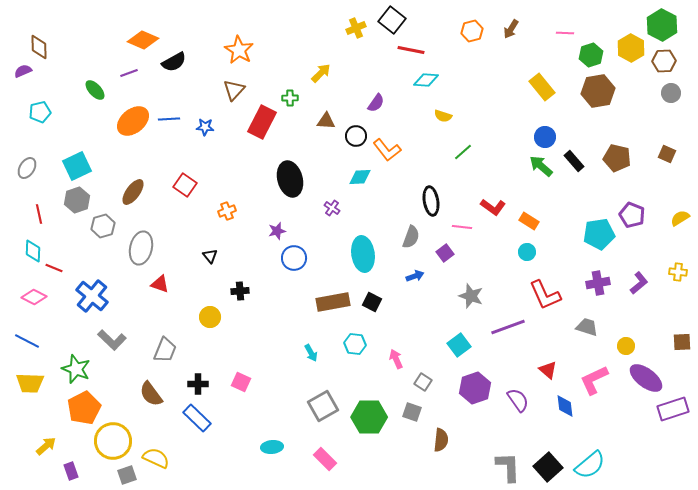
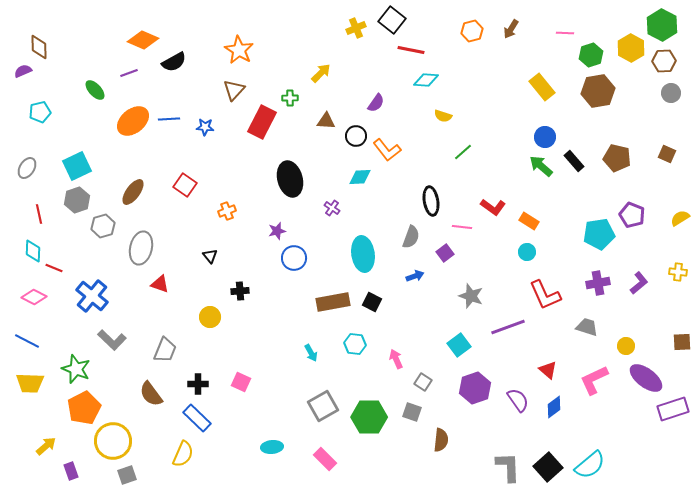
blue diamond at (565, 406): moved 11 px left, 1 px down; rotated 60 degrees clockwise
yellow semicircle at (156, 458): moved 27 px right, 4 px up; rotated 88 degrees clockwise
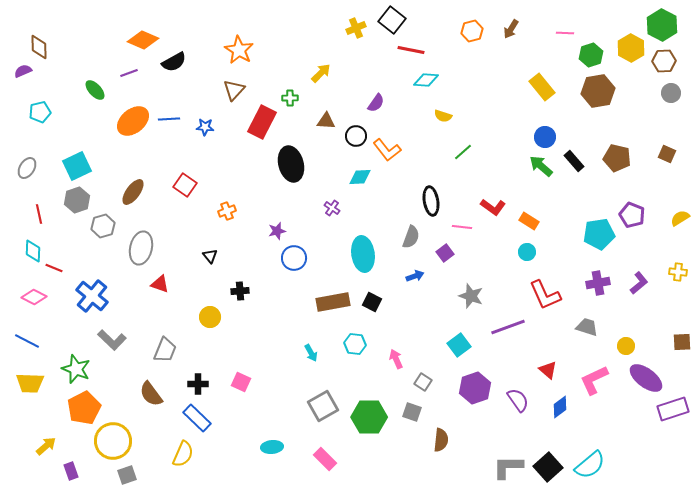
black ellipse at (290, 179): moved 1 px right, 15 px up
blue diamond at (554, 407): moved 6 px right
gray L-shape at (508, 467): rotated 88 degrees counterclockwise
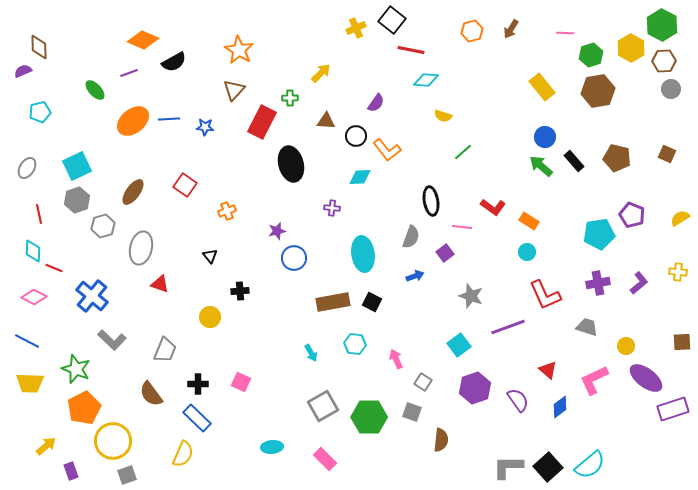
gray circle at (671, 93): moved 4 px up
purple cross at (332, 208): rotated 28 degrees counterclockwise
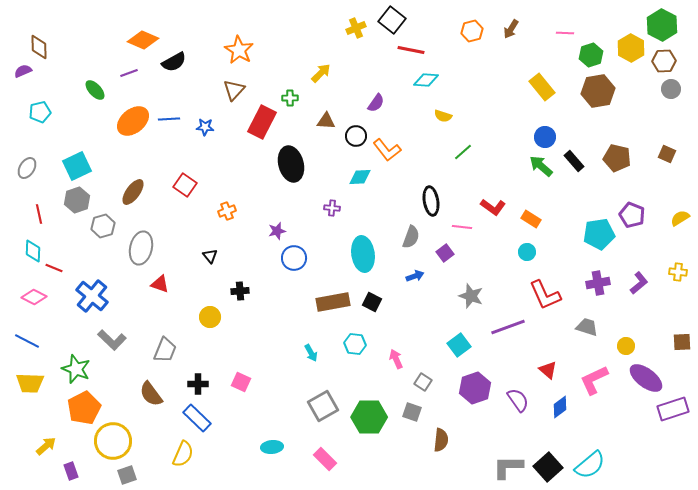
orange rectangle at (529, 221): moved 2 px right, 2 px up
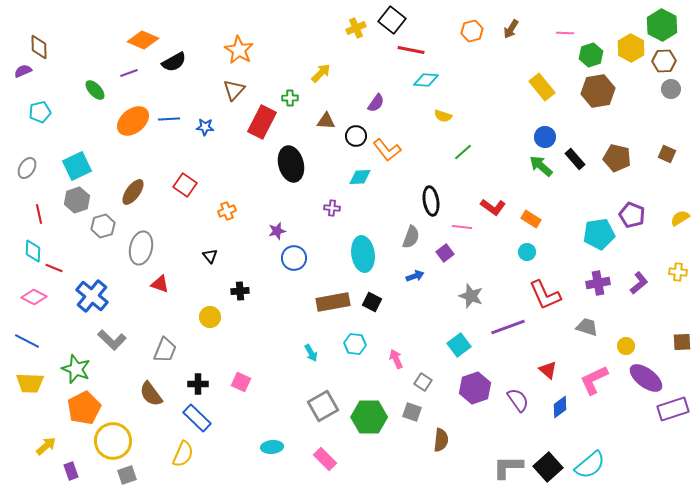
black rectangle at (574, 161): moved 1 px right, 2 px up
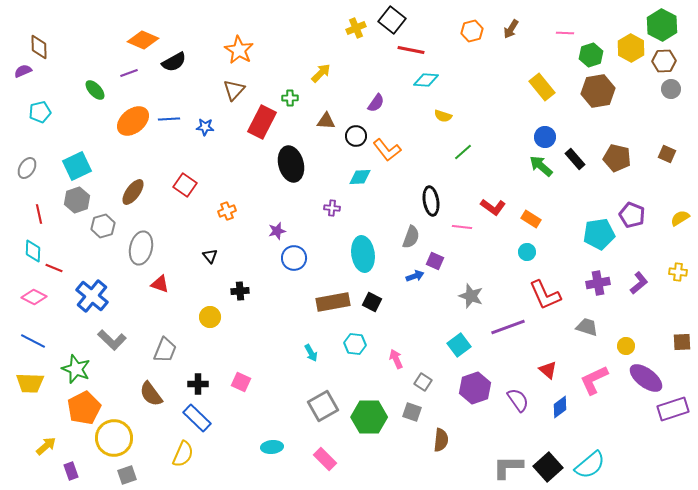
purple square at (445, 253): moved 10 px left, 8 px down; rotated 30 degrees counterclockwise
blue line at (27, 341): moved 6 px right
yellow circle at (113, 441): moved 1 px right, 3 px up
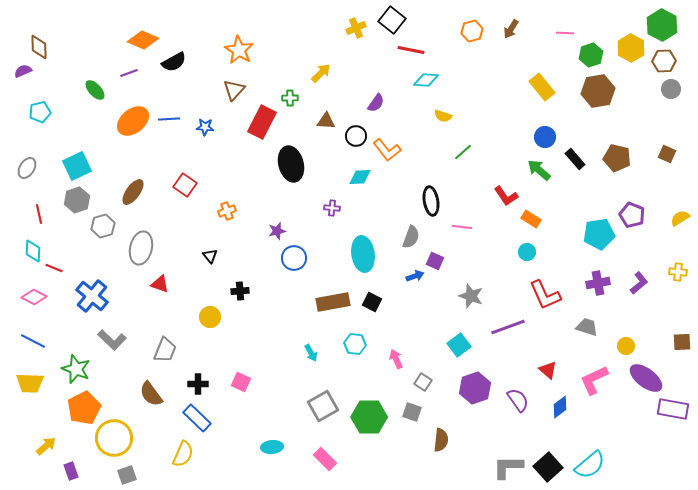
green arrow at (541, 166): moved 2 px left, 4 px down
red L-shape at (493, 207): moved 13 px right, 11 px up; rotated 20 degrees clockwise
purple rectangle at (673, 409): rotated 28 degrees clockwise
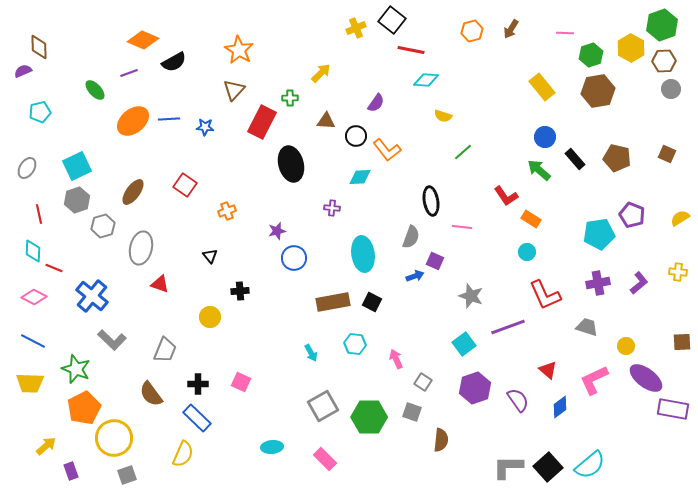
green hexagon at (662, 25): rotated 12 degrees clockwise
cyan square at (459, 345): moved 5 px right, 1 px up
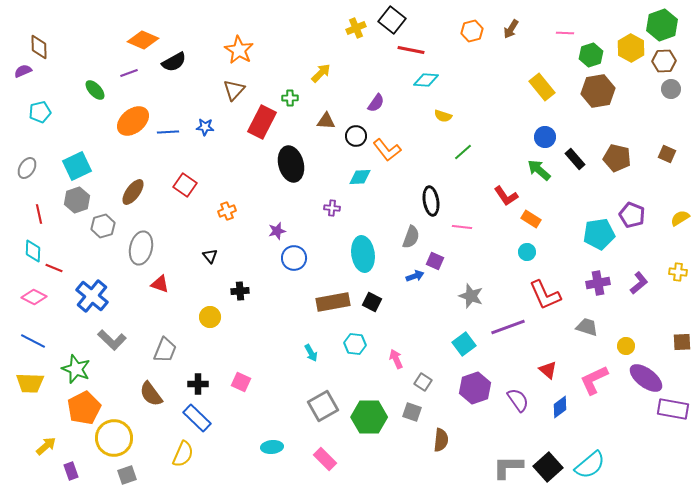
blue line at (169, 119): moved 1 px left, 13 px down
